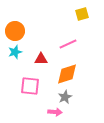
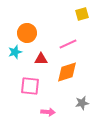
orange circle: moved 12 px right, 2 px down
orange diamond: moved 2 px up
gray star: moved 17 px right, 6 px down; rotated 16 degrees clockwise
pink arrow: moved 7 px left
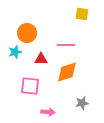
yellow square: rotated 24 degrees clockwise
pink line: moved 2 px left, 1 px down; rotated 24 degrees clockwise
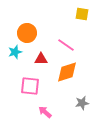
pink line: rotated 36 degrees clockwise
pink arrow: moved 3 px left; rotated 144 degrees counterclockwise
